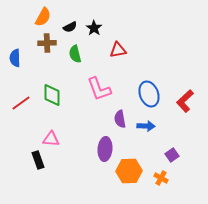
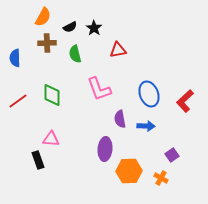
red line: moved 3 px left, 2 px up
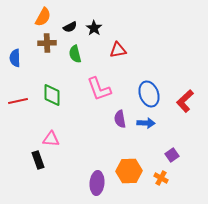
red line: rotated 24 degrees clockwise
blue arrow: moved 3 px up
purple ellipse: moved 8 px left, 34 px down
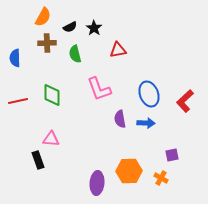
purple square: rotated 24 degrees clockwise
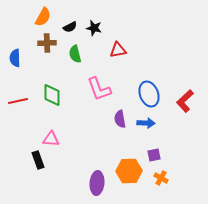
black star: rotated 21 degrees counterclockwise
purple square: moved 18 px left
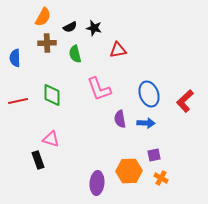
pink triangle: rotated 12 degrees clockwise
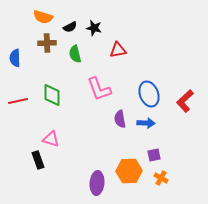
orange semicircle: rotated 78 degrees clockwise
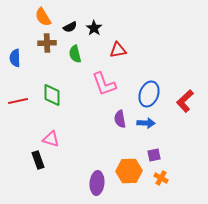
orange semicircle: rotated 42 degrees clockwise
black star: rotated 21 degrees clockwise
pink L-shape: moved 5 px right, 5 px up
blue ellipse: rotated 40 degrees clockwise
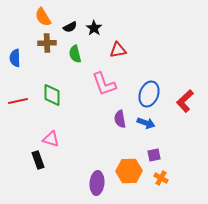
blue arrow: rotated 18 degrees clockwise
